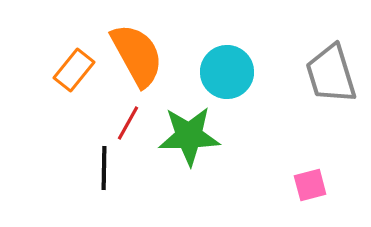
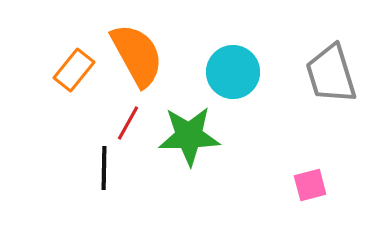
cyan circle: moved 6 px right
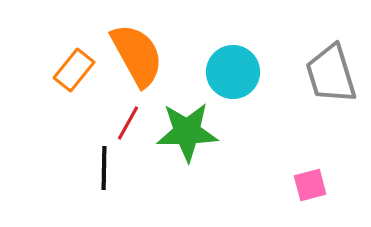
green star: moved 2 px left, 4 px up
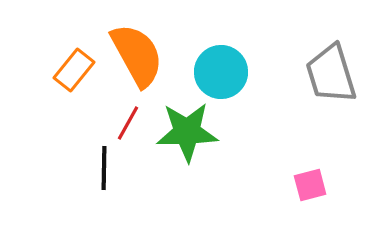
cyan circle: moved 12 px left
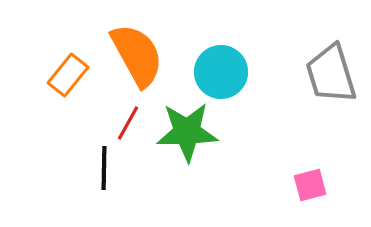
orange rectangle: moved 6 px left, 5 px down
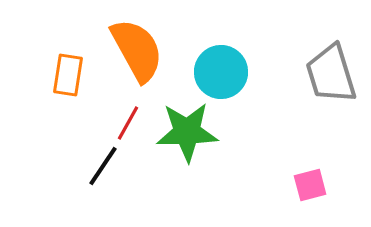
orange semicircle: moved 5 px up
orange rectangle: rotated 30 degrees counterclockwise
black line: moved 1 px left, 2 px up; rotated 33 degrees clockwise
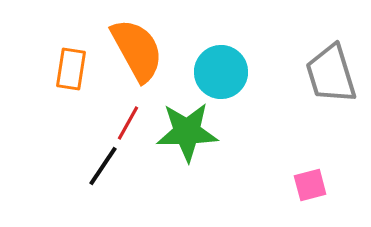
orange rectangle: moved 3 px right, 6 px up
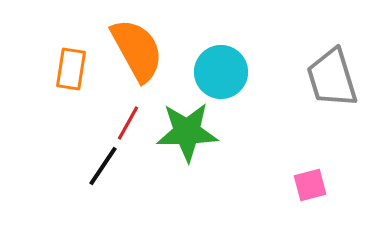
gray trapezoid: moved 1 px right, 4 px down
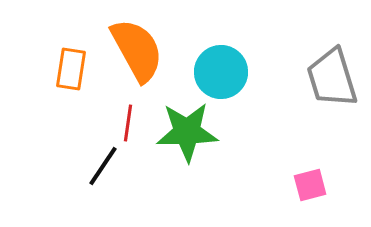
red line: rotated 21 degrees counterclockwise
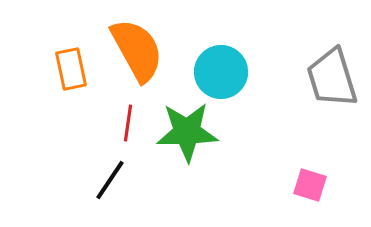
orange rectangle: rotated 21 degrees counterclockwise
black line: moved 7 px right, 14 px down
pink square: rotated 32 degrees clockwise
